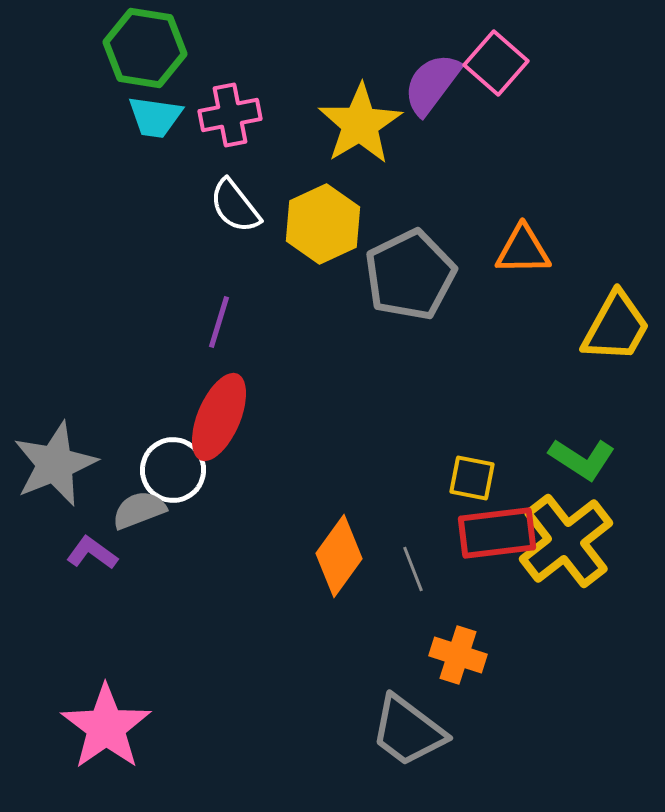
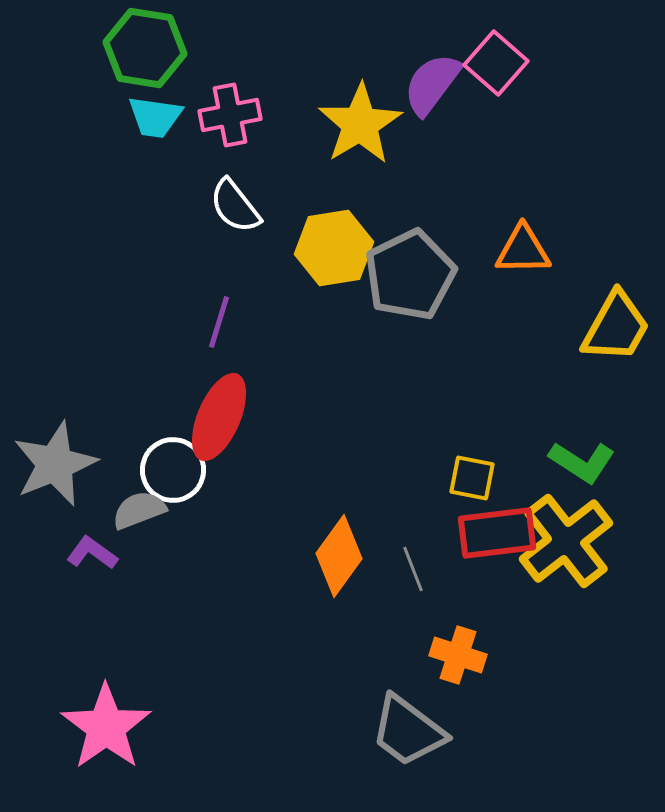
yellow hexagon: moved 11 px right, 24 px down; rotated 16 degrees clockwise
green L-shape: moved 3 px down
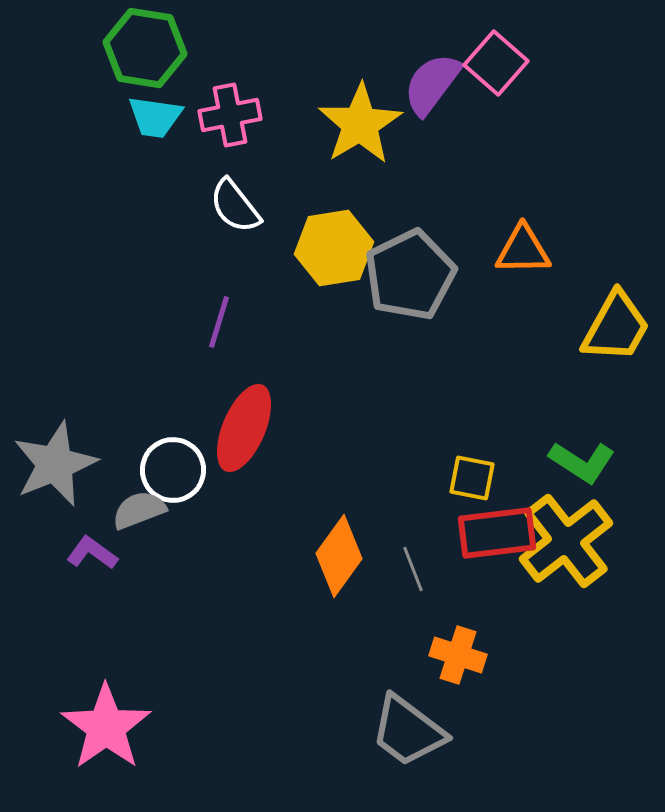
red ellipse: moved 25 px right, 11 px down
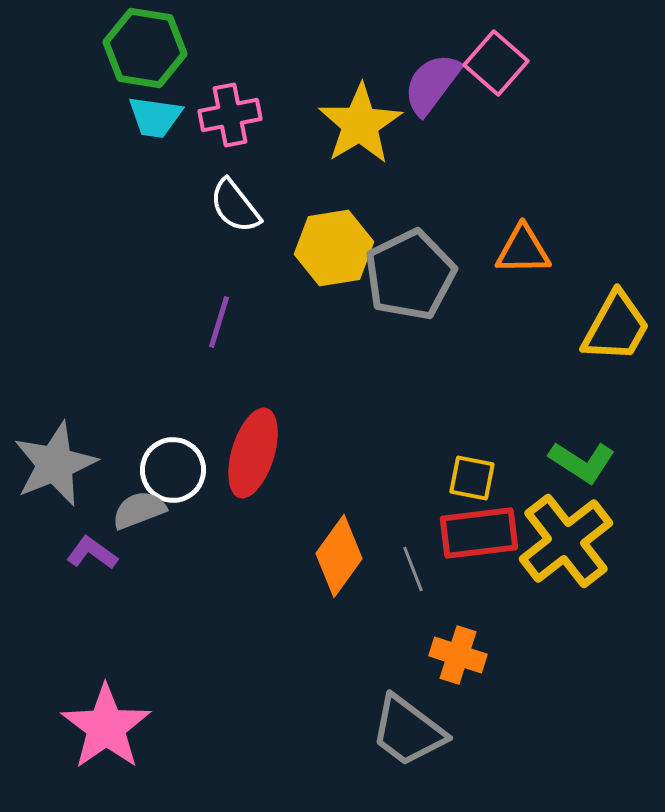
red ellipse: moved 9 px right, 25 px down; rotated 6 degrees counterclockwise
red rectangle: moved 18 px left
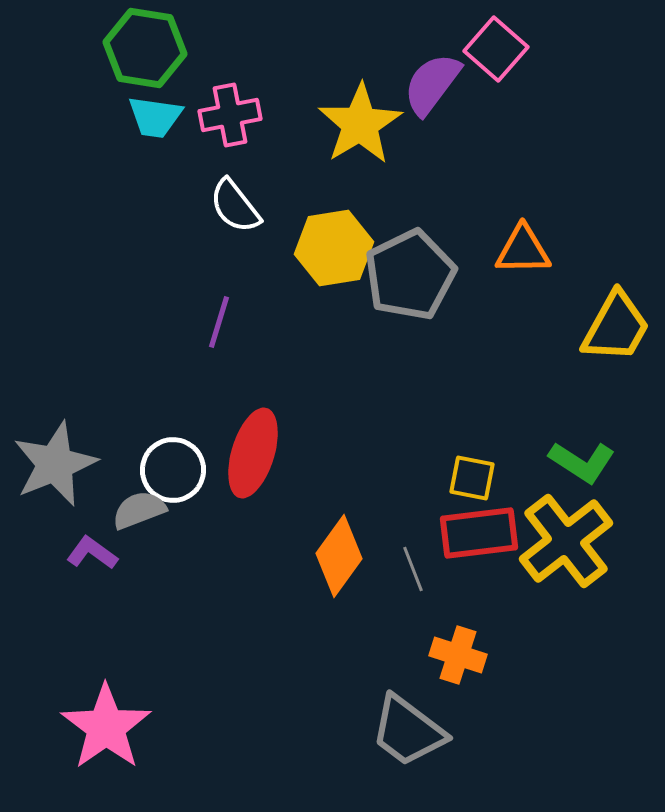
pink square: moved 14 px up
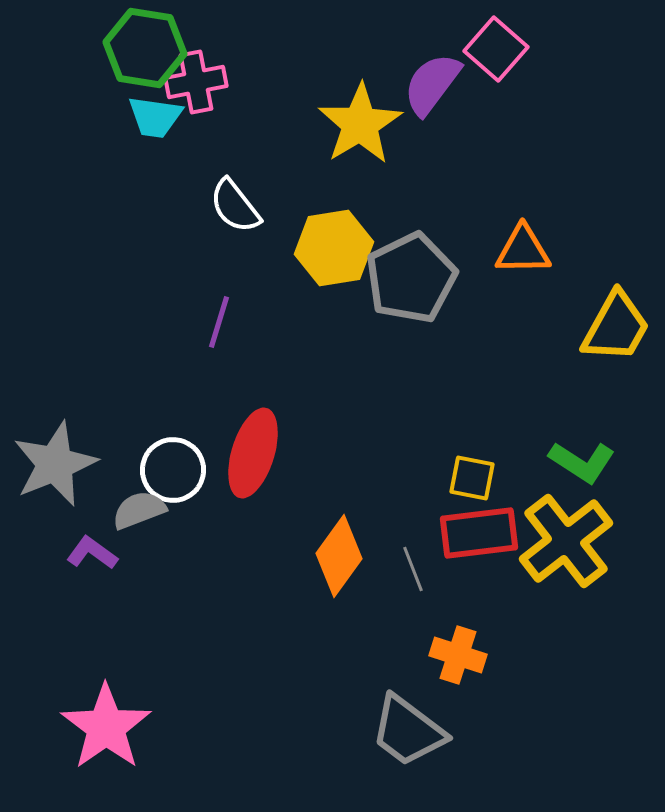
pink cross: moved 34 px left, 33 px up
gray pentagon: moved 1 px right, 3 px down
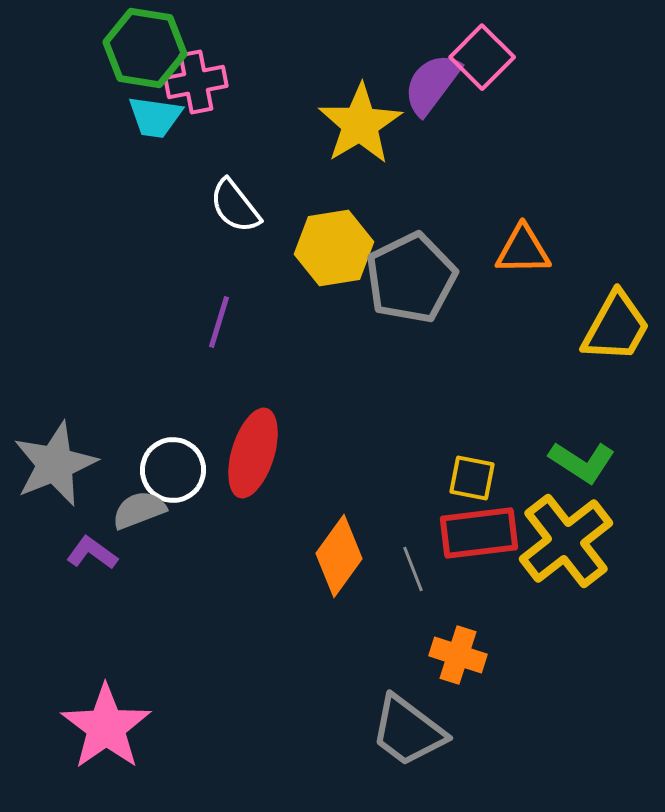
pink square: moved 14 px left, 8 px down; rotated 4 degrees clockwise
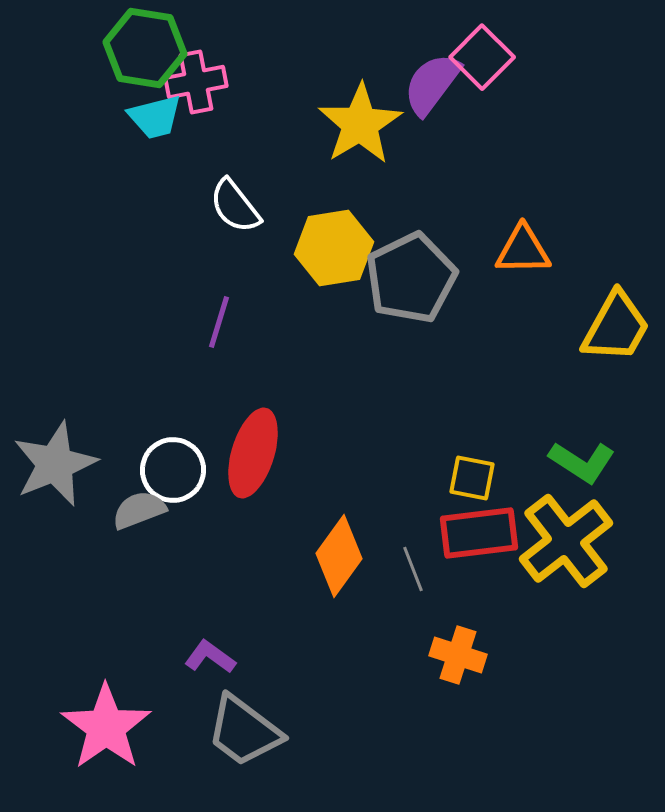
cyan trapezoid: rotated 22 degrees counterclockwise
purple L-shape: moved 118 px right, 104 px down
gray trapezoid: moved 164 px left
